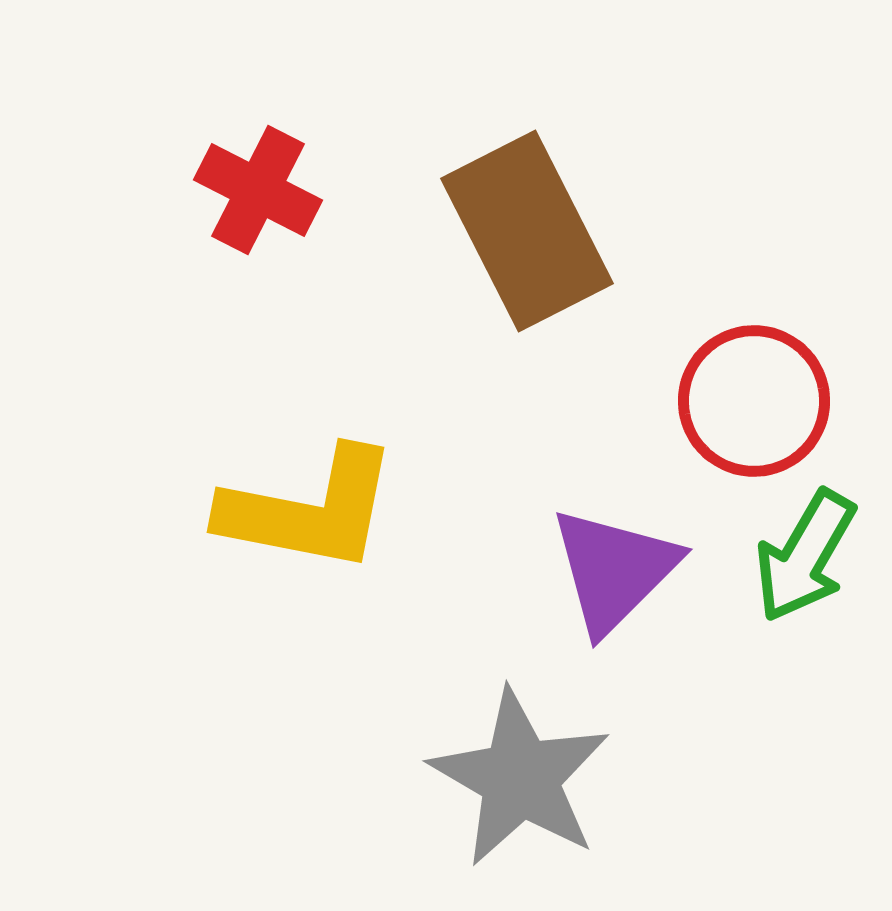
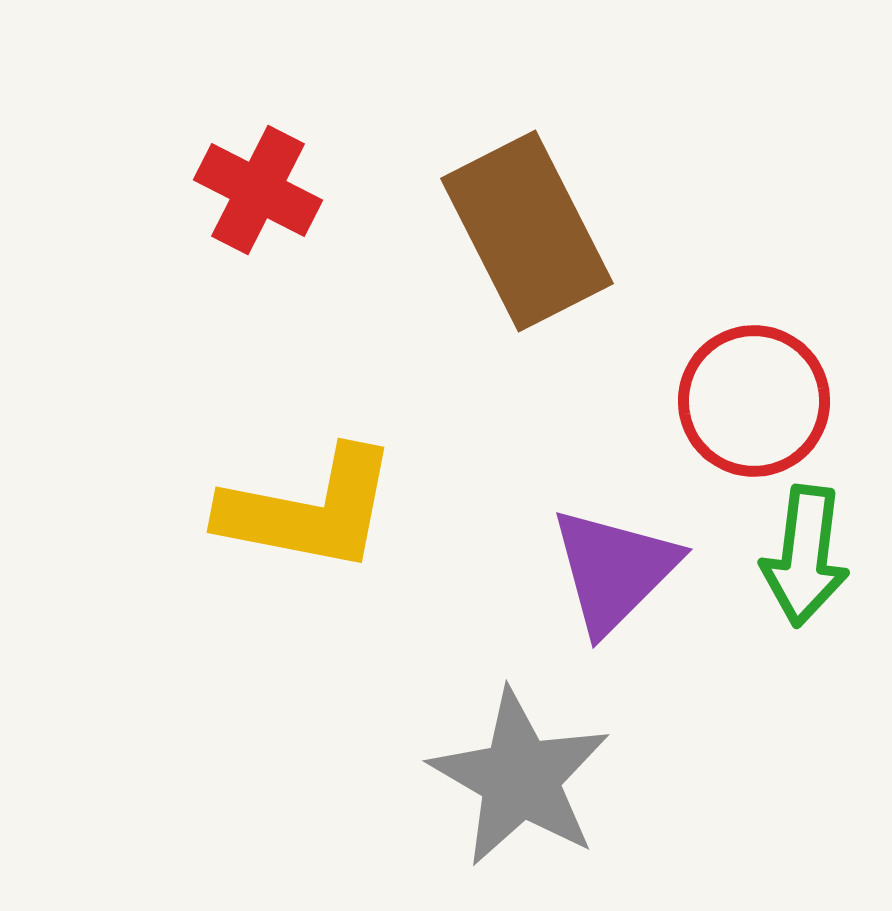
green arrow: rotated 23 degrees counterclockwise
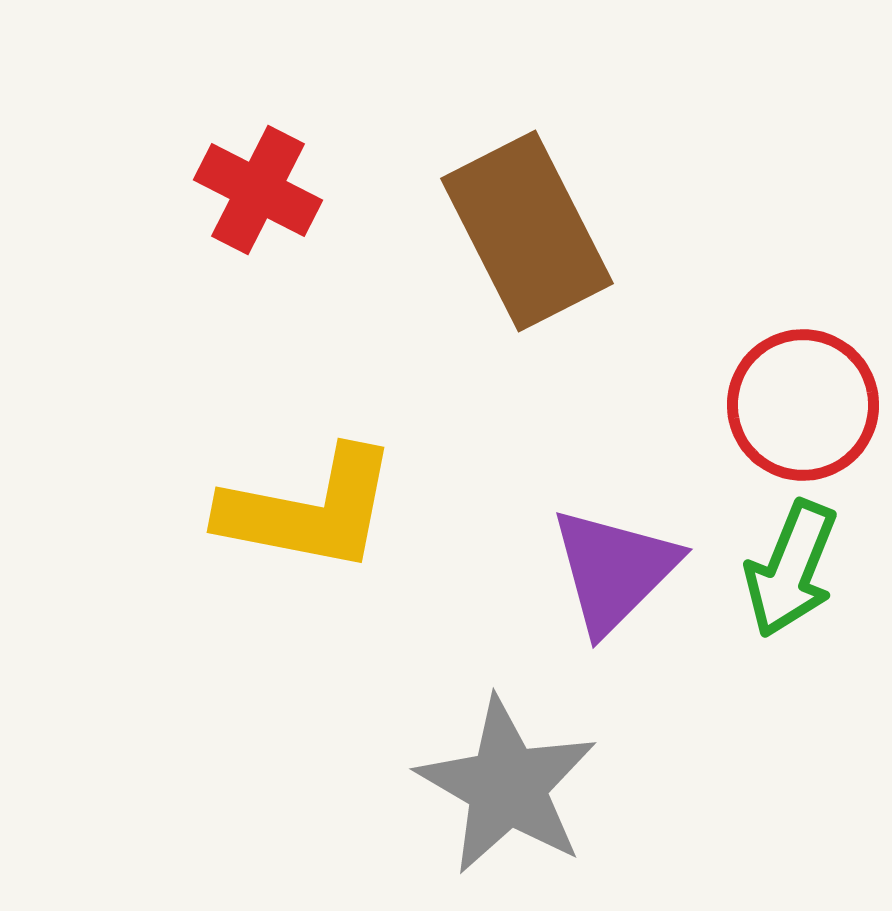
red circle: moved 49 px right, 4 px down
green arrow: moved 14 px left, 13 px down; rotated 15 degrees clockwise
gray star: moved 13 px left, 8 px down
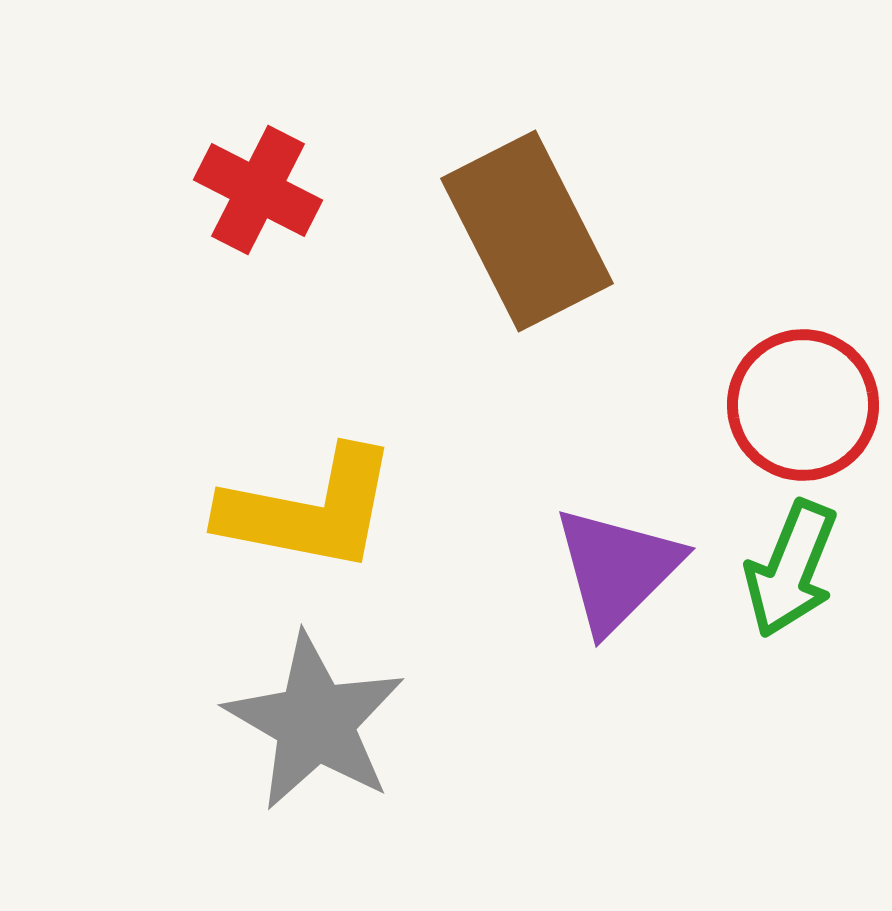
purple triangle: moved 3 px right, 1 px up
gray star: moved 192 px left, 64 px up
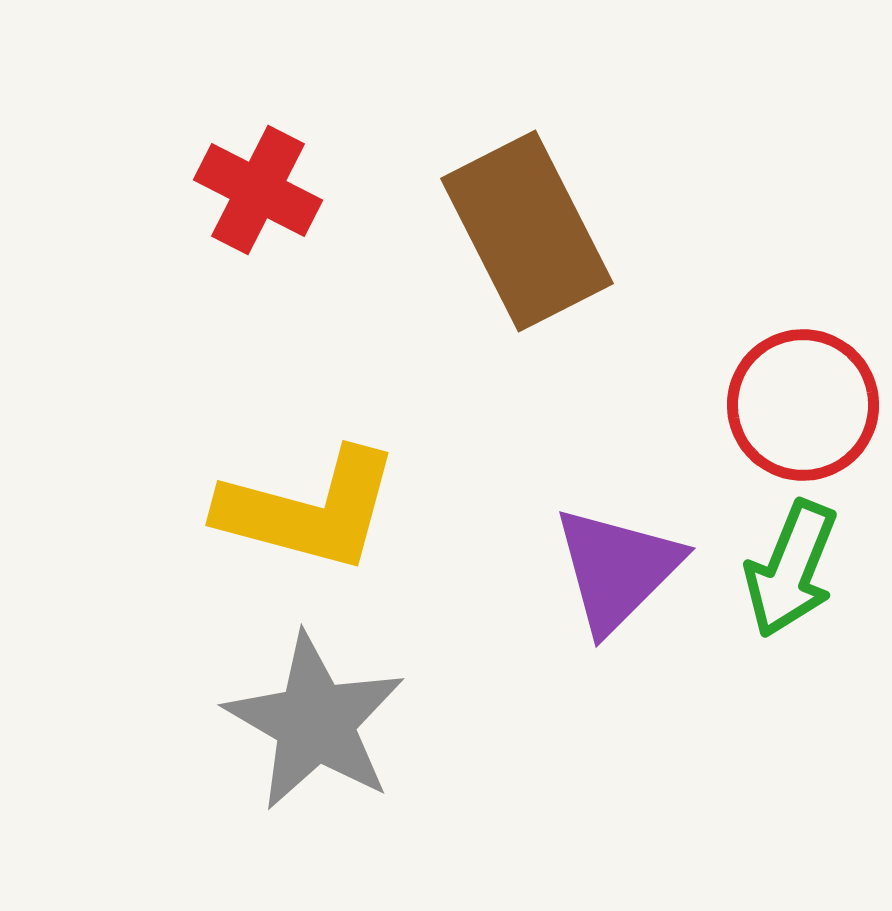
yellow L-shape: rotated 4 degrees clockwise
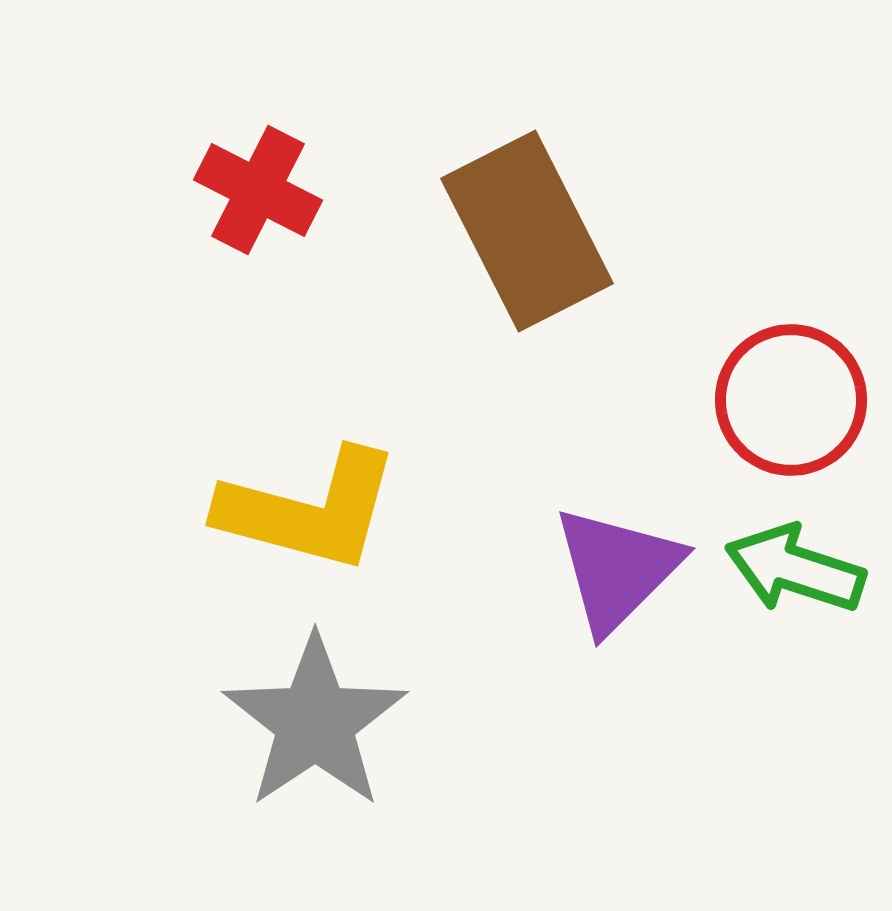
red circle: moved 12 px left, 5 px up
green arrow: moved 4 px right; rotated 86 degrees clockwise
gray star: rotated 8 degrees clockwise
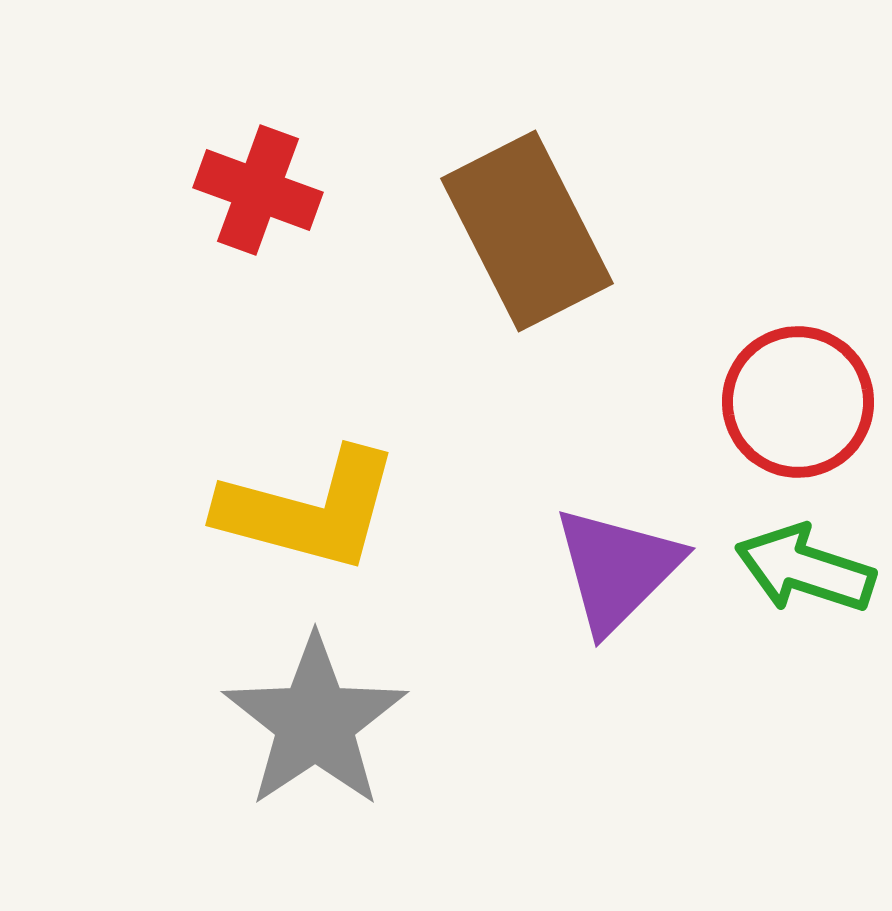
red cross: rotated 7 degrees counterclockwise
red circle: moved 7 px right, 2 px down
green arrow: moved 10 px right
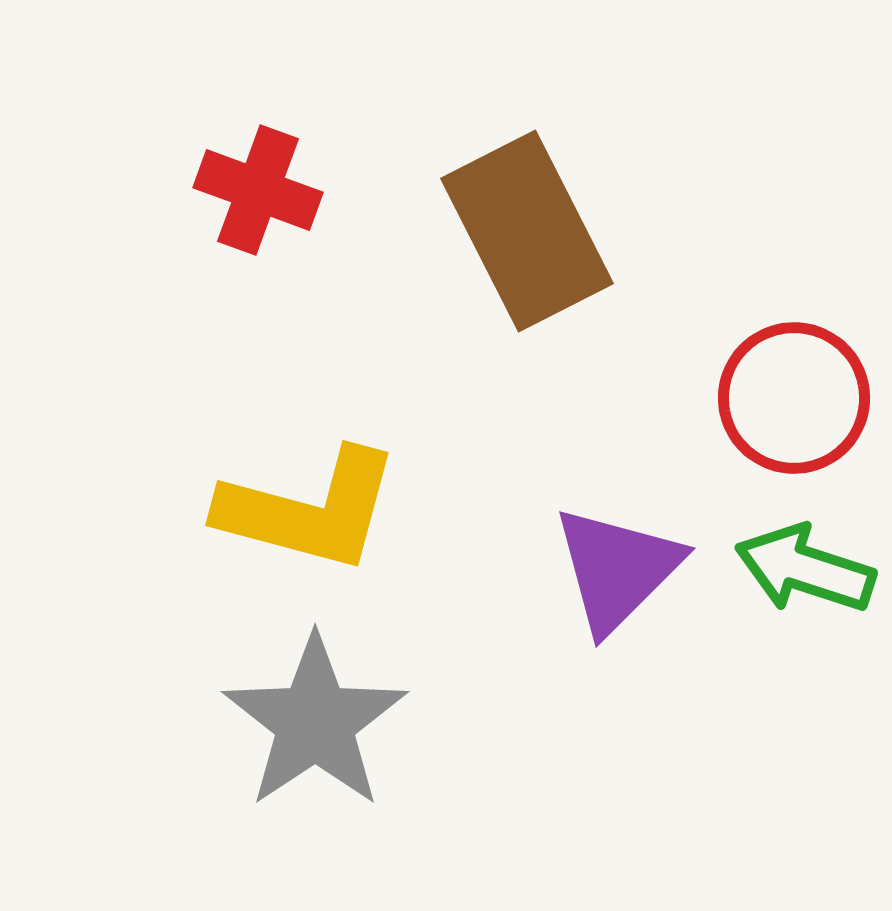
red circle: moved 4 px left, 4 px up
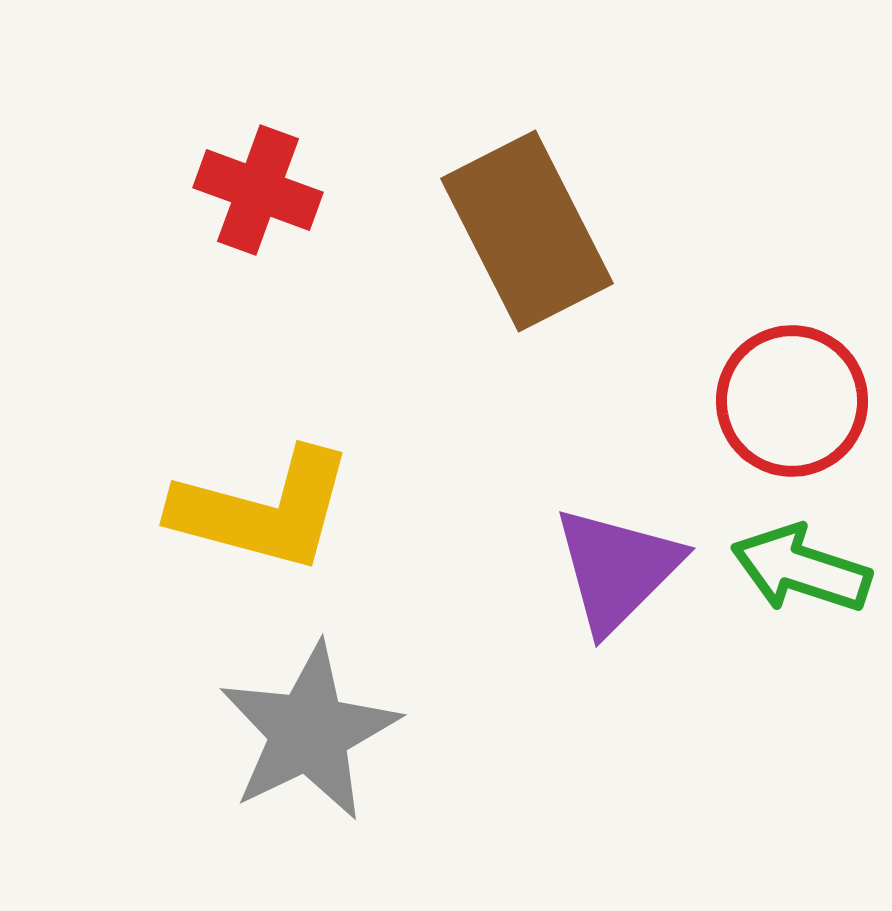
red circle: moved 2 px left, 3 px down
yellow L-shape: moved 46 px left
green arrow: moved 4 px left
gray star: moved 6 px left, 10 px down; rotated 8 degrees clockwise
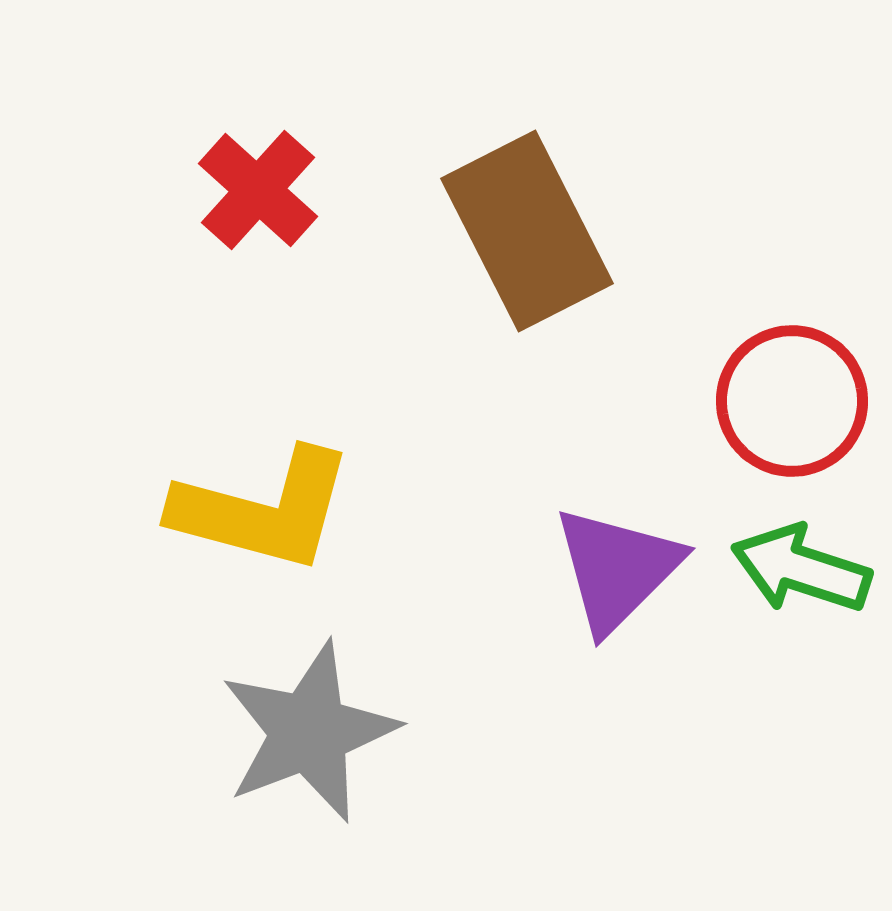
red cross: rotated 22 degrees clockwise
gray star: rotated 5 degrees clockwise
